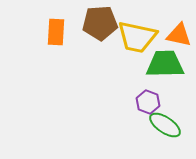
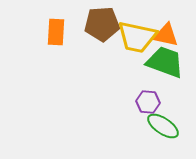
brown pentagon: moved 2 px right, 1 px down
orange triangle: moved 13 px left
green trapezoid: moved 2 px up; rotated 21 degrees clockwise
purple hexagon: rotated 15 degrees counterclockwise
green ellipse: moved 2 px left, 1 px down
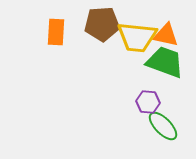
yellow trapezoid: rotated 6 degrees counterclockwise
green ellipse: rotated 12 degrees clockwise
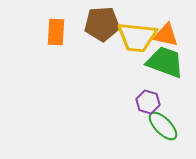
purple hexagon: rotated 10 degrees clockwise
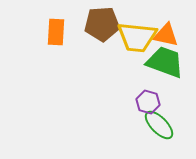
green ellipse: moved 4 px left, 1 px up
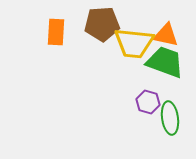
yellow trapezoid: moved 3 px left, 6 px down
green ellipse: moved 11 px right, 7 px up; rotated 36 degrees clockwise
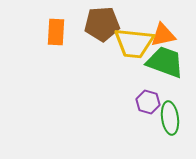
orange triangle: moved 3 px left; rotated 24 degrees counterclockwise
